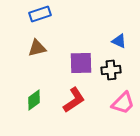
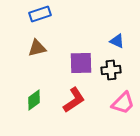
blue triangle: moved 2 px left
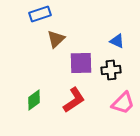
brown triangle: moved 19 px right, 9 px up; rotated 30 degrees counterclockwise
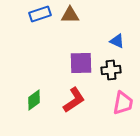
brown triangle: moved 14 px right, 24 px up; rotated 42 degrees clockwise
pink trapezoid: rotated 35 degrees counterclockwise
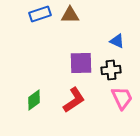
pink trapezoid: moved 1 px left, 5 px up; rotated 35 degrees counterclockwise
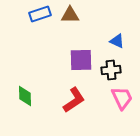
purple square: moved 3 px up
green diamond: moved 9 px left, 4 px up; rotated 55 degrees counterclockwise
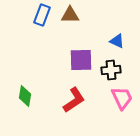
blue rectangle: moved 2 px right, 1 px down; rotated 50 degrees counterclockwise
green diamond: rotated 10 degrees clockwise
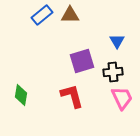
blue rectangle: rotated 30 degrees clockwise
blue triangle: rotated 35 degrees clockwise
purple square: moved 1 px right, 1 px down; rotated 15 degrees counterclockwise
black cross: moved 2 px right, 2 px down
green diamond: moved 4 px left, 1 px up
red L-shape: moved 2 px left, 4 px up; rotated 72 degrees counterclockwise
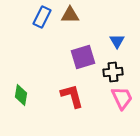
blue rectangle: moved 2 px down; rotated 25 degrees counterclockwise
purple square: moved 1 px right, 4 px up
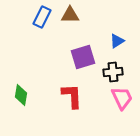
blue triangle: rotated 28 degrees clockwise
red L-shape: rotated 12 degrees clockwise
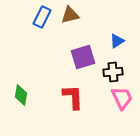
brown triangle: rotated 12 degrees counterclockwise
red L-shape: moved 1 px right, 1 px down
